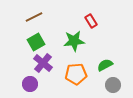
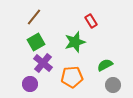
brown line: rotated 24 degrees counterclockwise
green star: moved 1 px right, 1 px down; rotated 10 degrees counterclockwise
orange pentagon: moved 4 px left, 3 px down
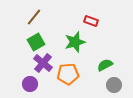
red rectangle: rotated 40 degrees counterclockwise
orange pentagon: moved 4 px left, 3 px up
gray circle: moved 1 px right
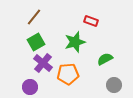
green semicircle: moved 6 px up
purple circle: moved 3 px down
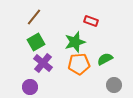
orange pentagon: moved 11 px right, 10 px up
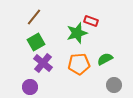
green star: moved 2 px right, 9 px up
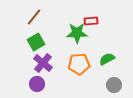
red rectangle: rotated 24 degrees counterclockwise
green star: rotated 15 degrees clockwise
green semicircle: moved 2 px right
purple circle: moved 7 px right, 3 px up
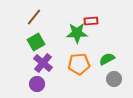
gray circle: moved 6 px up
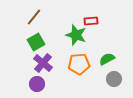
green star: moved 1 px left, 2 px down; rotated 20 degrees clockwise
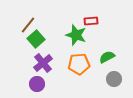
brown line: moved 6 px left, 8 px down
green square: moved 3 px up; rotated 12 degrees counterclockwise
green semicircle: moved 2 px up
purple cross: rotated 12 degrees clockwise
